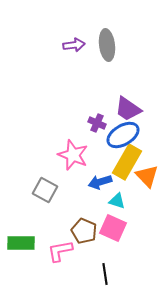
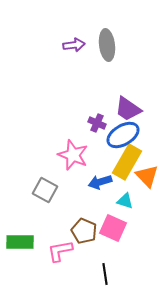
cyan triangle: moved 8 px right
green rectangle: moved 1 px left, 1 px up
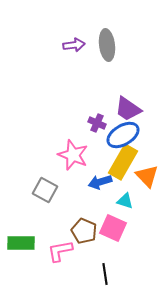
yellow rectangle: moved 4 px left
green rectangle: moved 1 px right, 1 px down
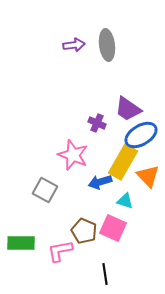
blue ellipse: moved 18 px right
orange triangle: moved 1 px right
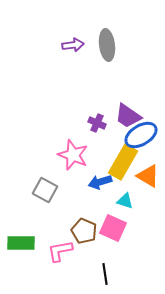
purple arrow: moved 1 px left
purple trapezoid: moved 7 px down
orange triangle: rotated 15 degrees counterclockwise
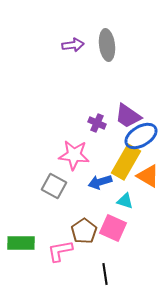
blue ellipse: moved 1 px down
pink star: moved 1 px right; rotated 16 degrees counterclockwise
yellow rectangle: moved 3 px right
gray square: moved 9 px right, 4 px up
brown pentagon: rotated 15 degrees clockwise
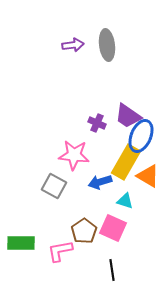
blue ellipse: rotated 36 degrees counterclockwise
black line: moved 7 px right, 4 px up
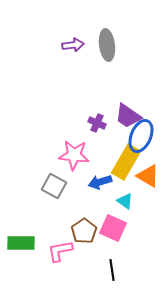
cyan triangle: rotated 18 degrees clockwise
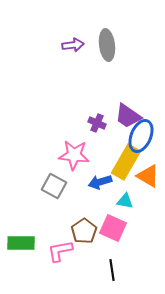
cyan triangle: rotated 24 degrees counterclockwise
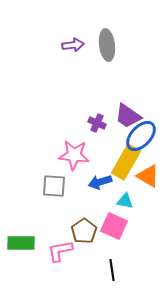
blue ellipse: rotated 20 degrees clockwise
gray square: rotated 25 degrees counterclockwise
pink square: moved 1 px right, 2 px up
